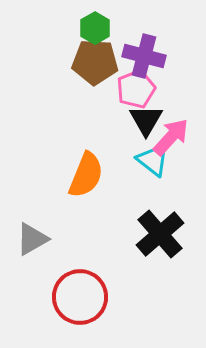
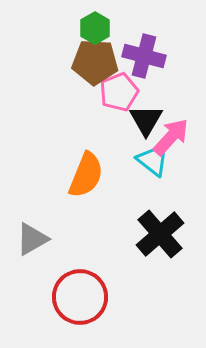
pink pentagon: moved 17 px left, 3 px down
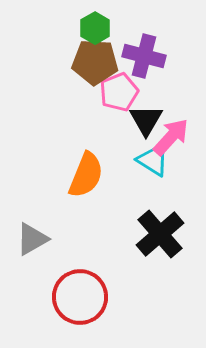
cyan triangle: rotated 6 degrees counterclockwise
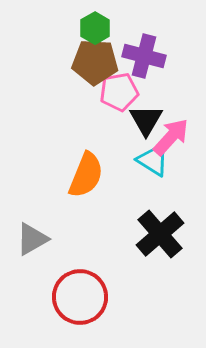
pink pentagon: rotated 12 degrees clockwise
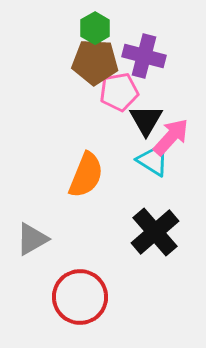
black cross: moved 5 px left, 2 px up
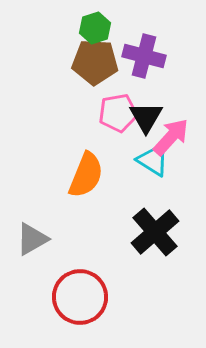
green hexagon: rotated 12 degrees clockwise
pink pentagon: moved 1 px left, 21 px down
black triangle: moved 3 px up
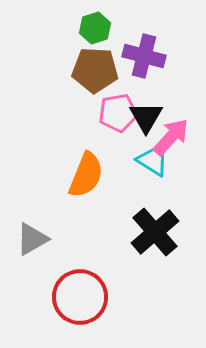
brown pentagon: moved 8 px down
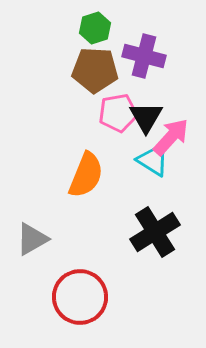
black cross: rotated 9 degrees clockwise
